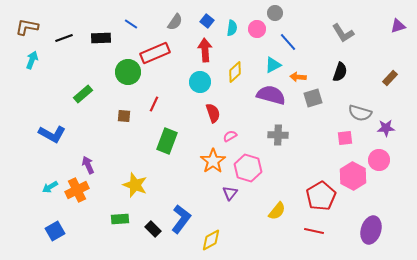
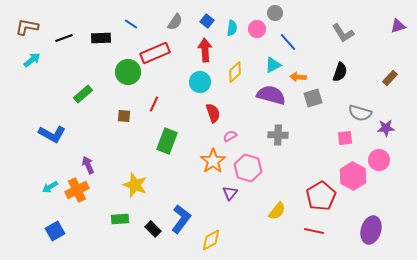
cyan arrow at (32, 60): rotated 30 degrees clockwise
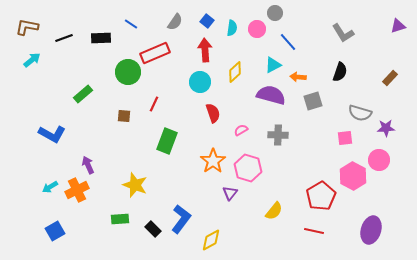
gray square at (313, 98): moved 3 px down
pink semicircle at (230, 136): moved 11 px right, 6 px up
yellow semicircle at (277, 211): moved 3 px left
